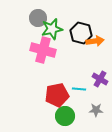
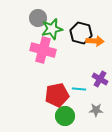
orange arrow: rotated 12 degrees clockwise
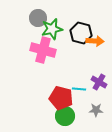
purple cross: moved 1 px left, 3 px down
red pentagon: moved 4 px right, 3 px down; rotated 25 degrees clockwise
